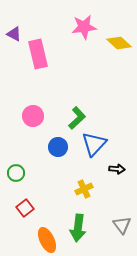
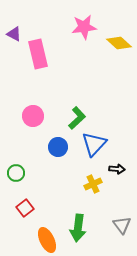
yellow cross: moved 9 px right, 5 px up
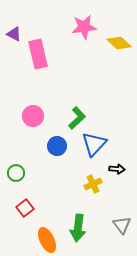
blue circle: moved 1 px left, 1 px up
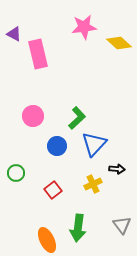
red square: moved 28 px right, 18 px up
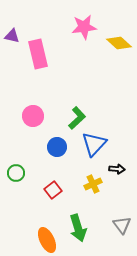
purple triangle: moved 2 px left, 2 px down; rotated 14 degrees counterclockwise
blue circle: moved 1 px down
green arrow: rotated 24 degrees counterclockwise
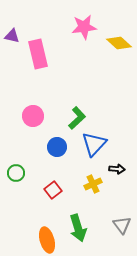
orange ellipse: rotated 10 degrees clockwise
